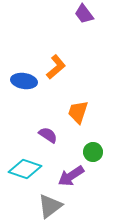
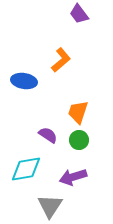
purple trapezoid: moved 5 px left
orange L-shape: moved 5 px right, 7 px up
green circle: moved 14 px left, 12 px up
cyan diamond: moved 1 px right; rotated 28 degrees counterclockwise
purple arrow: moved 2 px right, 1 px down; rotated 16 degrees clockwise
gray triangle: rotated 20 degrees counterclockwise
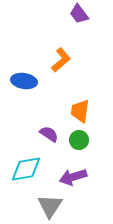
orange trapezoid: moved 2 px right, 1 px up; rotated 10 degrees counterclockwise
purple semicircle: moved 1 px right, 1 px up
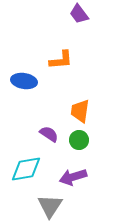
orange L-shape: rotated 35 degrees clockwise
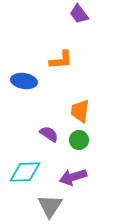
cyan diamond: moved 1 px left, 3 px down; rotated 8 degrees clockwise
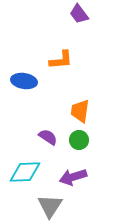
purple semicircle: moved 1 px left, 3 px down
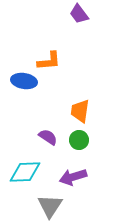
orange L-shape: moved 12 px left, 1 px down
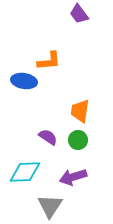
green circle: moved 1 px left
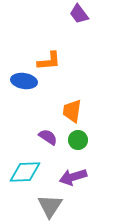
orange trapezoid: moved 8 px left
